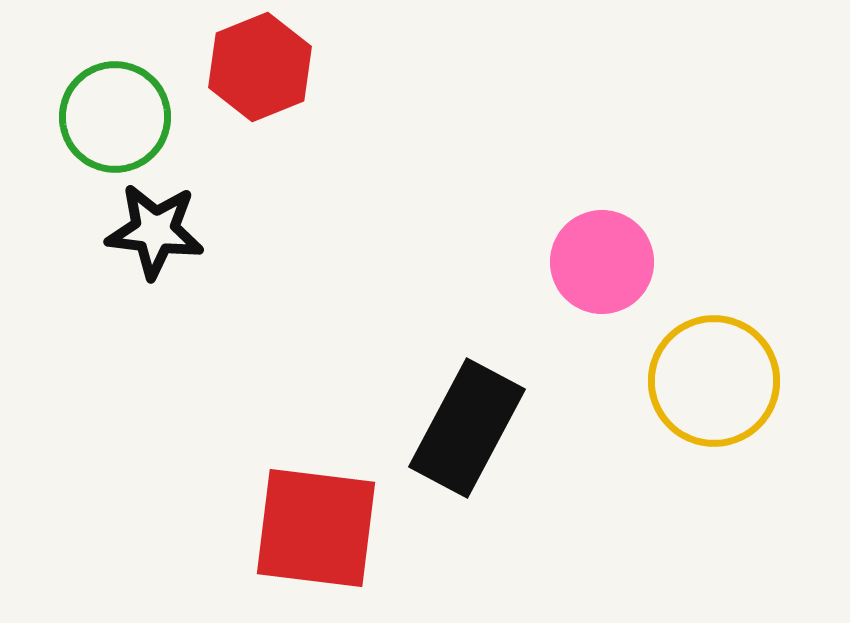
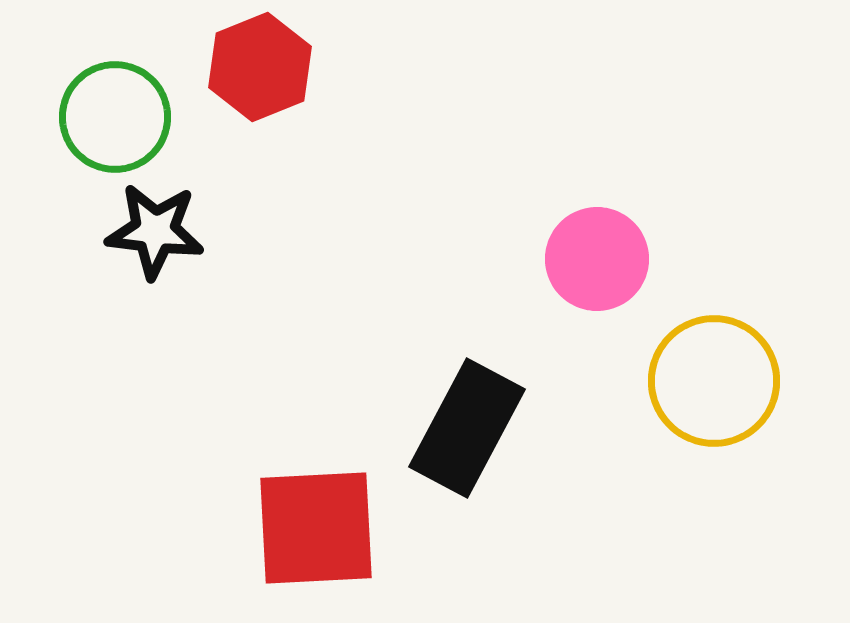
pink circle: moved 5 px left, 3 px up
red square: rotated 10 degrees counterclockwise
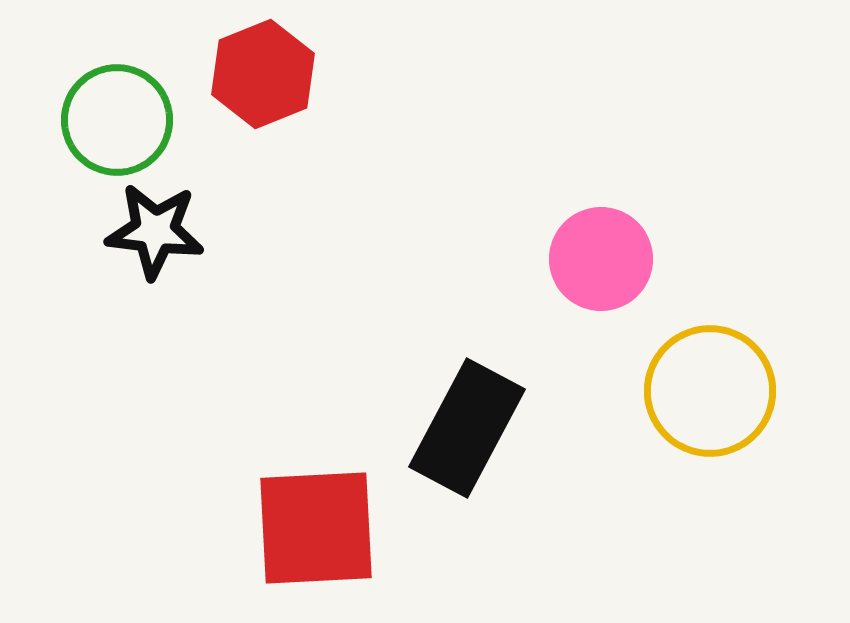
red hexagon: moved 3 px right, 7 px down
green circle: moved 2 px right, 3 px down
pink circle: moved 4 px right
yellow circle: moved 4 px left, 10 px down
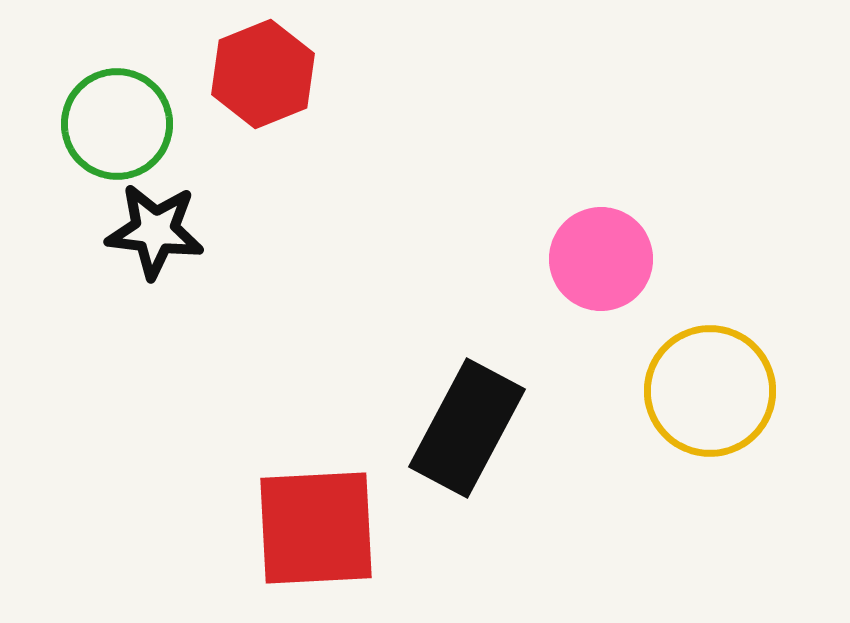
green circle: moved 4 px down
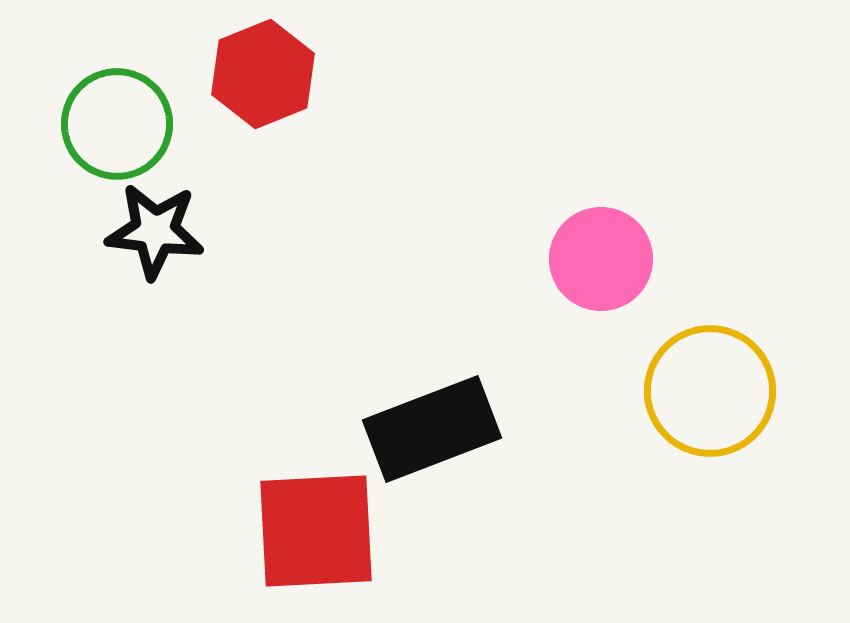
black rectangle: moved 35 px left, 1 px down; rotated 41 degrees clockwise
red square: moved 3 px down
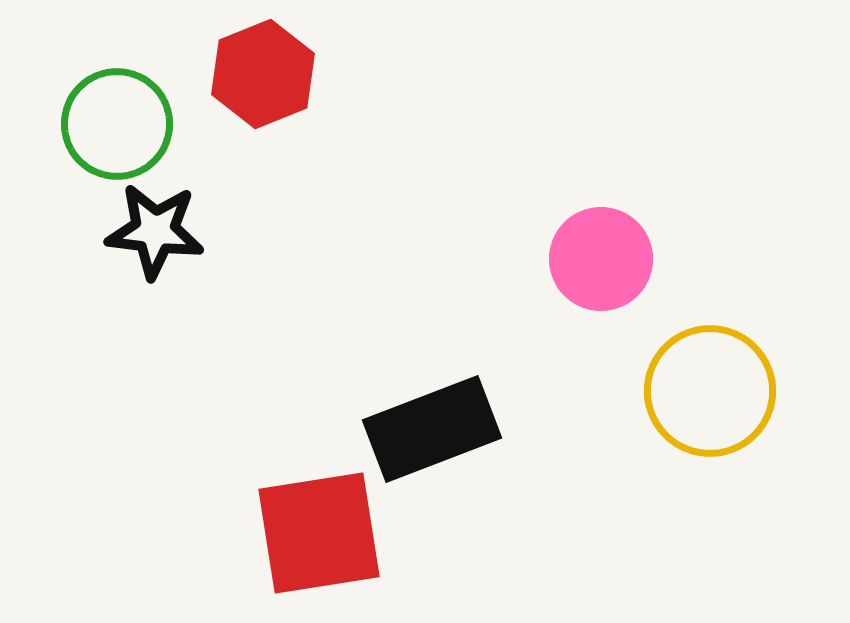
red square: moved 3 px right, 2 px down; rotated 6 degrees counterclockwise
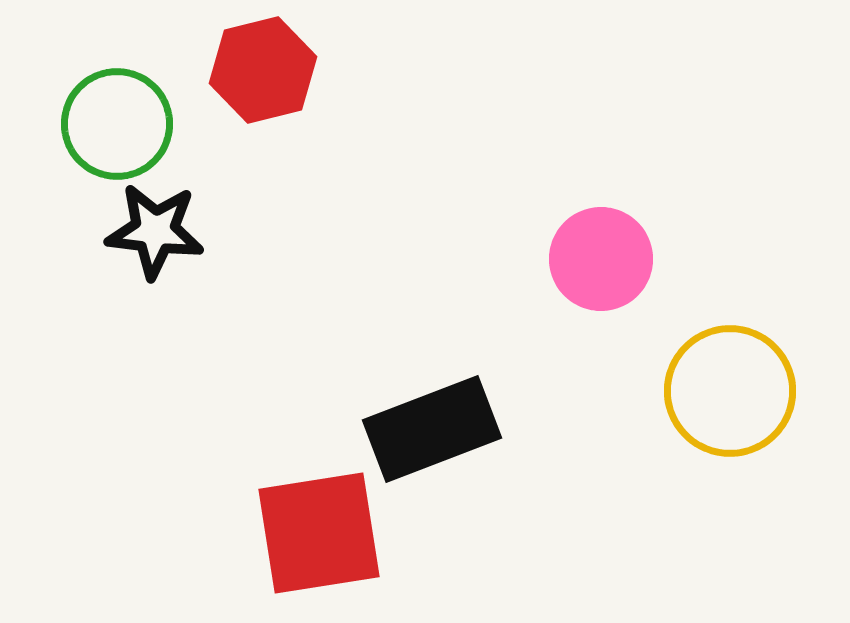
red hexagon: moved 4 px up; rotated 8 degrees clockwise
yellow circle: moved 20 px right
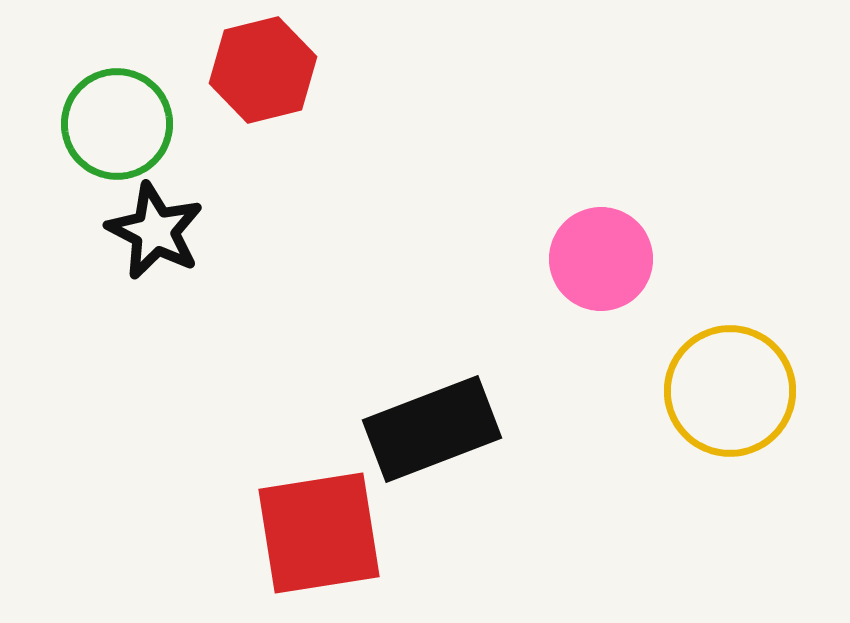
black star: rotated 20 degrees clockwise
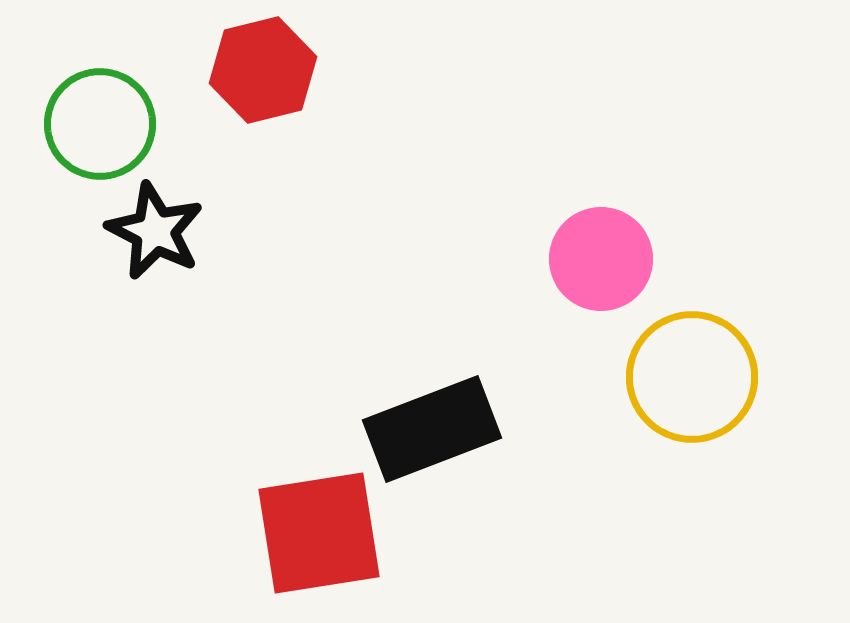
green circle: moved 17 px left
yellow circle: moved 38 px left, 14 px up
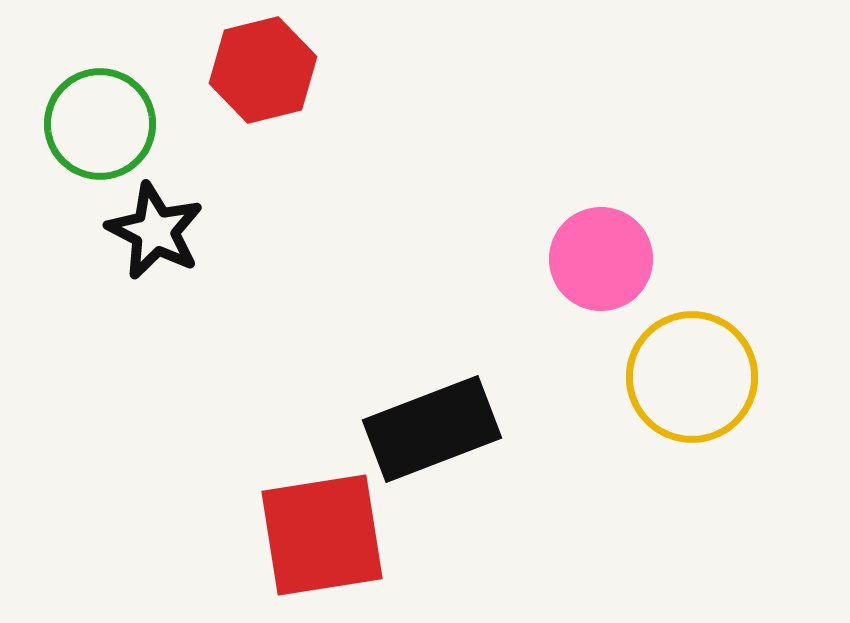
red square: moved 3 px right, 2 px down
